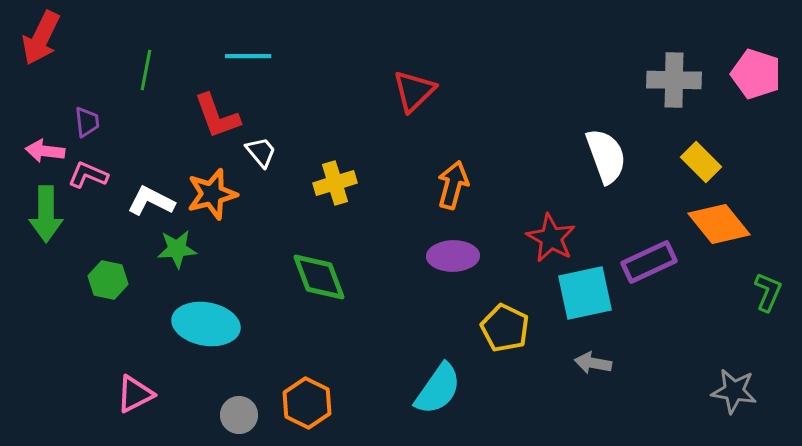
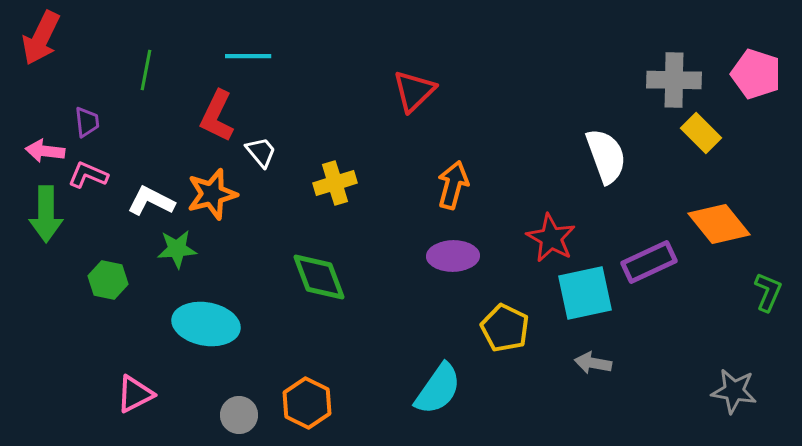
red L-shape: rotated 46 degrees clockwise
yellow rectangle: moved 29 px up
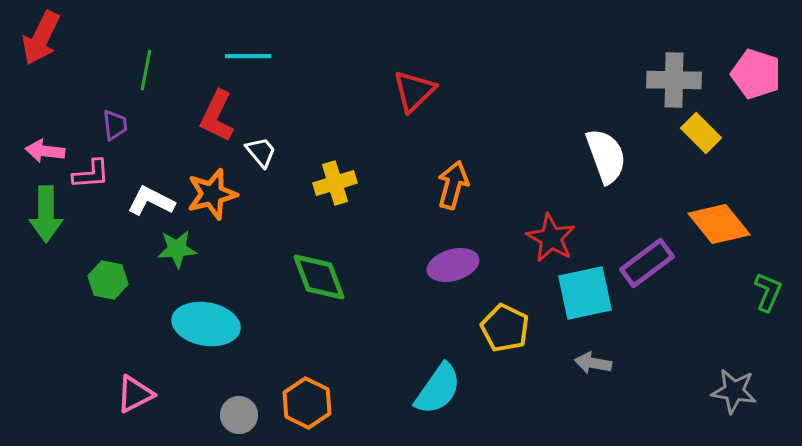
purple trapezoid: moved 28 px right, 3 px down
pink L-shape: moved 3 px right, 1 px up; rotated 153 degrees clockwise
purple ellipse: moved 9 px down; rotated 15 degrees counterclockwise
purple rectangle: moved 2 px left, 1 px down; rotated 12 degrees counterclockwise
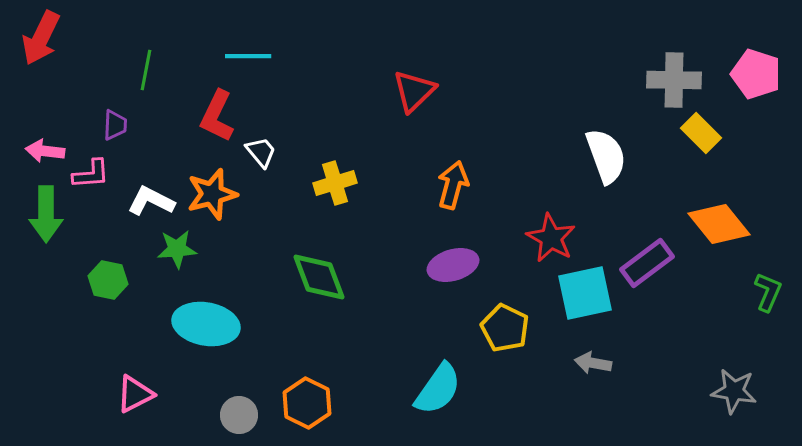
purple trapezoid: rotated 8 degrees clockwise
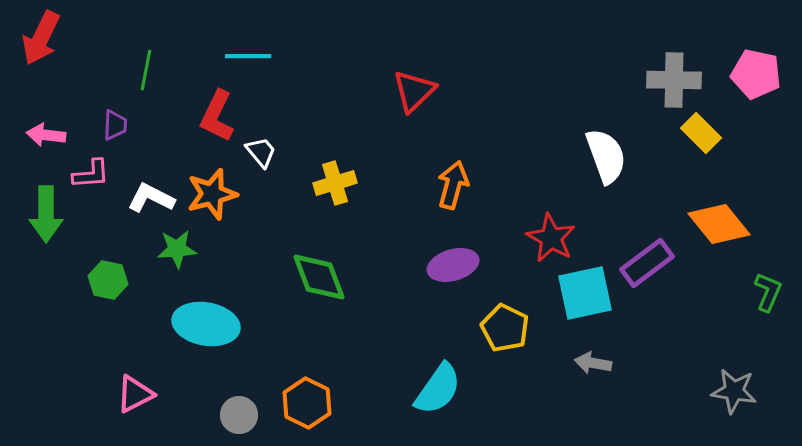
pink pentagon: rotated 6 degrees counterclockwise
pink arrow: moved 1 px right, 16 px up
white L-shape: moved 3 px up
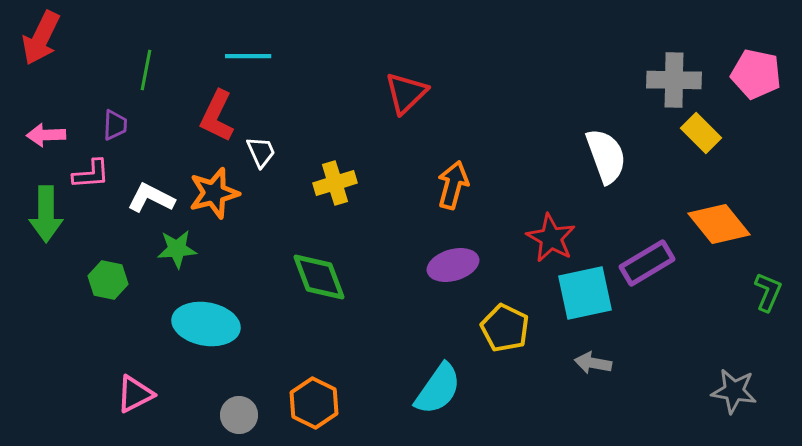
red triangle: moved 8 px left, 2 px down
pink arrow: rotated 9 degrees counterclockwise
white trapezoid: rotated 16 degrees clockwise
orange star: moved 2 px right, 1 px up
purple rectangle: rotated 6 degrees clockwise
orange hexagon: moved 7 px right
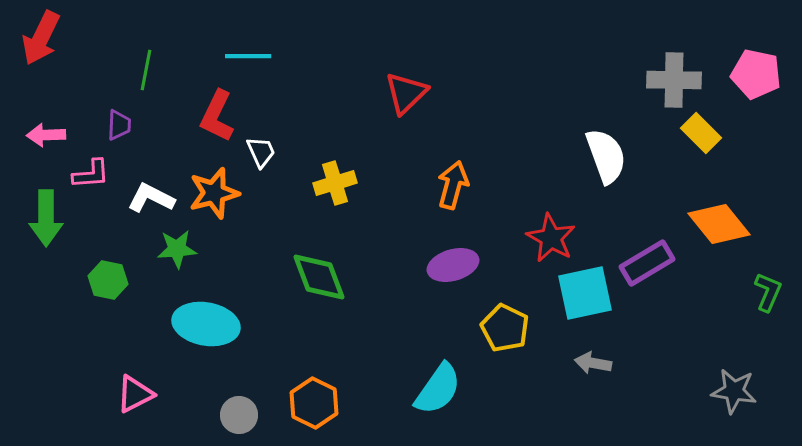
purple trapezoid: moved 4 px right
green arrow: moved 4 px down
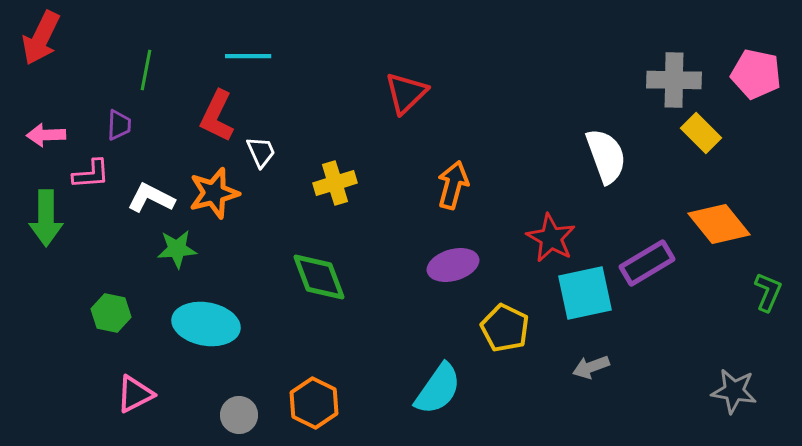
green hexagon: moved 3 px right, 33 px down
gray arrow: moved 2 px left, 4 px down; rotated 30 degrees counterclockwise
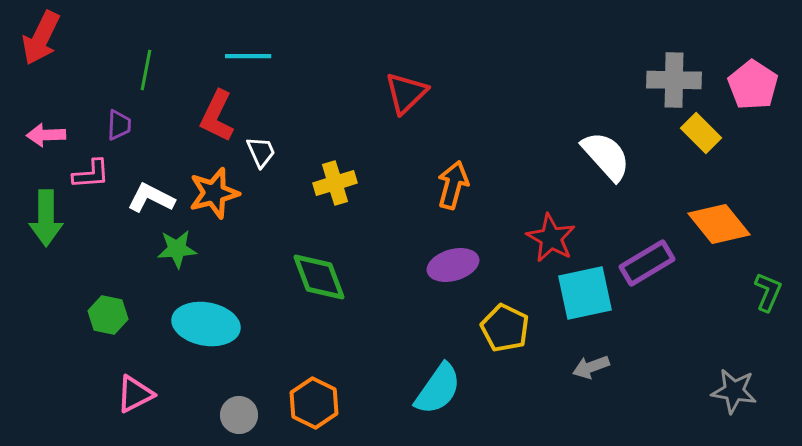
pink pentagon: moved 3 px left, 11 px down; rotated 21 degrees clockwise
white semicircle: rotated 22 degrees counterclockwise
green hexagon: moved 3 px left, 2 px down
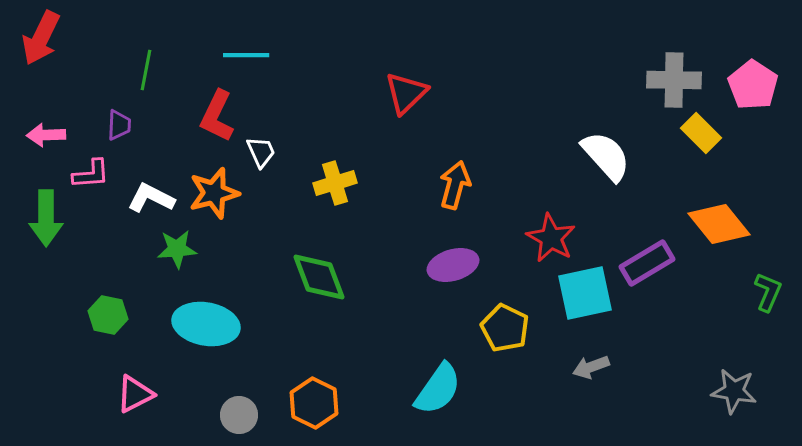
cyan line: moved 2 px left, 1 px up
orange arrow: moved 2 px right
